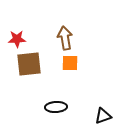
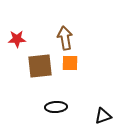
brown square: moved 11 px right, 2 px down
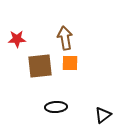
black triangle: moved 1 px up; rotated 18 degrees counterclockwise
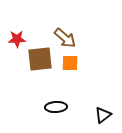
brown arrow: rotated 140 degrees clockwise
brown square: moved 7 px up
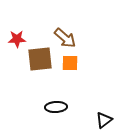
black triangle: moved 1 px right, 5 px down
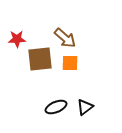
black ellipse: rotated 20 degrees counterclockwise
black triangle: moved 19 px left, 13 px up
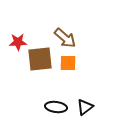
red star: moved 1 px right, 3 px down
orange square: moved 2 px left
black ellipse: rotated 30 degrees clockwise
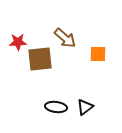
orange square: moved 30 px right, 9 px up
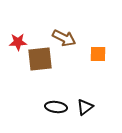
brown arrow: moved 1 px left; rotated 15 degrees counterclockwise
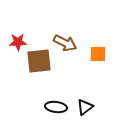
brown arrow: moved 1 px right, 5 px down
brown square: moved 1 px left, 2 px down
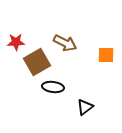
red star: moved 2 px left
orange square: moved 8 px right, 1 px down
brown square: moved 2 px left, 1 px down; rotated 24 degrees counterclockwise
black ellipse: moved 3 px left, 20 px up
